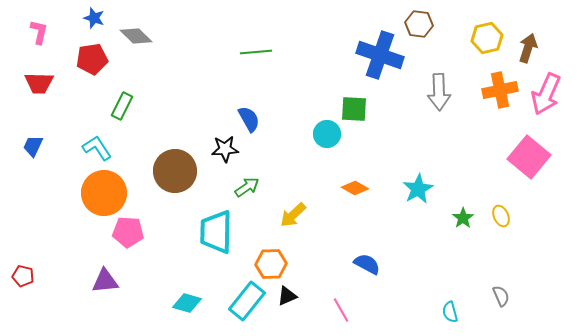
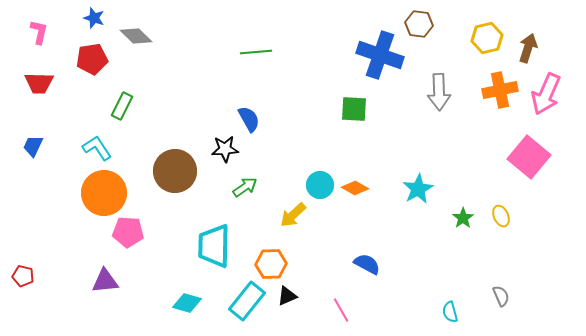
cyan circle at (327, 134): moved 7 px left, 51 px down
green arrow at (247, 187): moved 2 px left
cyan trapezoid at (216, 232): moved 2 px left, 14 px down
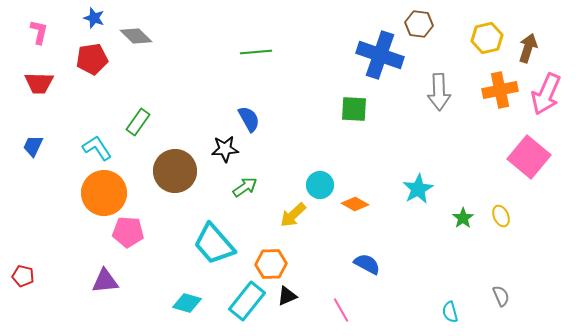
green rectangle at (122, 106): moved 16 px right, 16 px down; rotated 8 degrees clockwise
orange diamond at (355, 188): moved 16 px down
cyan trapezoid at (214, 246): moved 2 px up; rotated 42 degrees counterclockwise
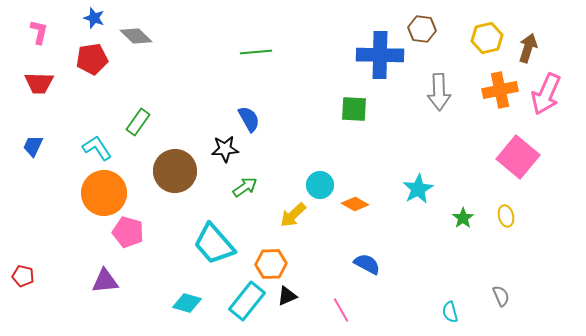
brown hexagon at (419, 24): moved 3 px right, 5 px down
blue cross at (380, 55): rotated 18 degrees counterclockwise
pink square at (529, 157): moved 11 px left
yellow ellipse at (501, 216): moved 5 px right; rotated 10 degrees clockwise
pink pentagon at (128, 232): rotated 12 degrees clockwise
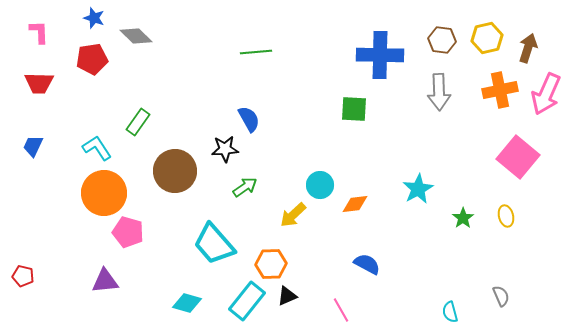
brown hexagon at (422, 29): moved 20 px right, 11 px down
pink L-shape at (39, 32): rotated 15 degrees counterclockwise
orange diamond at (355, 204): rotated 36 degrees counterclockwise
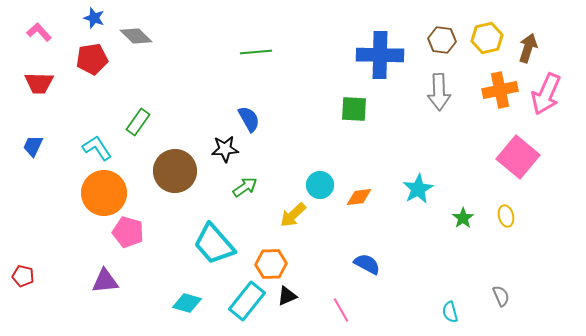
pink L-shape at (39, 32): rotated 40 degrees counterclockwise
orange diamond at (355, 204): moved 4 px right, 7 px up
